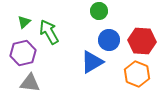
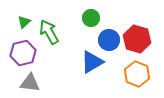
green circle: moved 8 px left, 7 px down
red hexagon: moved 5 px left, 2 px up; rotated 12 degrees clockwise
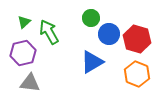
blue circle: moved 6 px up
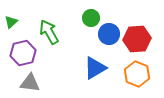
green triangle: moved 13 px left
red hexagon: rotated 20 degrees counterclockwise
blue triangle: moved 3 px right, 6 px down
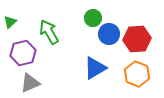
green circle: moved 2 px right
green triangle: moved 1 px left
gray triangle: rotated 30 degrees counterclockwise
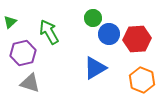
orange hexagon: moved 5 px right, 6 px down
gray triangle: rotated 40 degrees clockwise
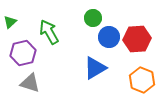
blue circle: moved 3 px down
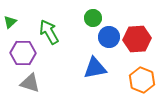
purple hexagon: rotated 15 degrees clockwise
blue triangle: rotated 20 degrees clockwise
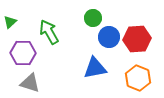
orange hexagon: moved 4 px left, 2 px up
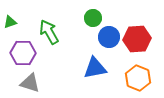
green triangle: rotated 24 degrees clockwise
